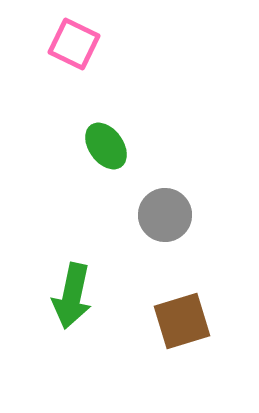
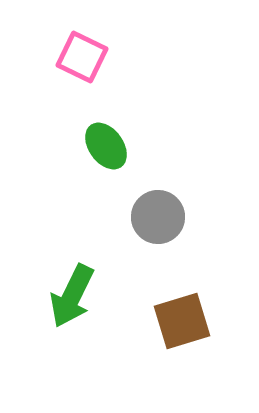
pink square: moved 8 px right, 13 px down
gray circle: moved 7 px left, 2 px down
green arrow: rotated 14 degrees clockwise
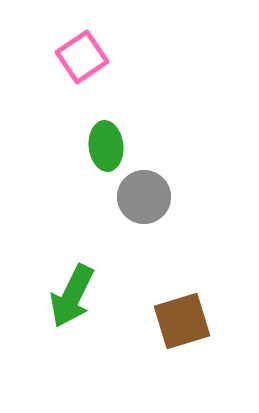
pink square: rotated 30 degrees clockwise
green ellipse: rotated 30 degrees clockwise
gray circle: moved 14 px left, 20 px up
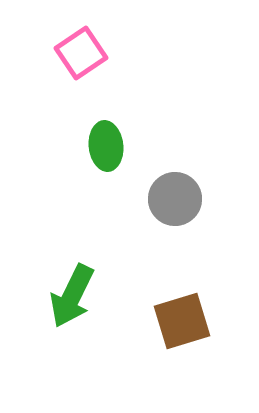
pink square: moved 1 px left, 4 px up
gray circle: moved 31 px right, 2 px down
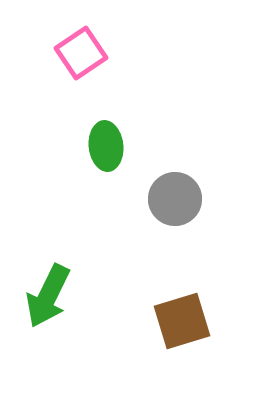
green arrow: moved 24 px left
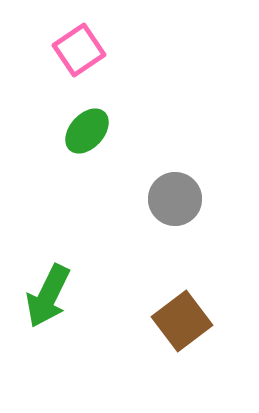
pink square: moved 2 px left, 3 px up
green ellipse: moved 19 px left, 15 px up; rotated 48 degrees clockwise
brown square: rotated 20 degrees counterclockwise
